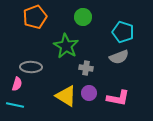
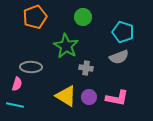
purple circle: moved 4 px down
pink L-shape: moved 1 px left
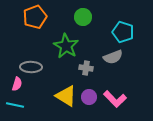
gray semicircle: moved 6 px left
pink L-shape: moved 2 px left, 1 px down; rotated 35 degrees clockwise
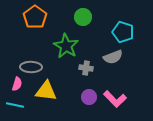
orange pentagon: rotated 15 degrees counterclockwise
yellow triangle: moved 20 px left, 5 px up; rotated 25 degrees counterclockwise
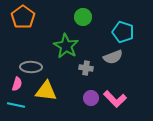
orange pentagon: moved 12 px left
purple circle: moved 2 px right, 1 px down
cyan line: moved 1 px right
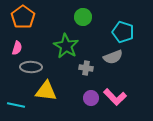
pink semicircle: moved 36 px up
pink L-shape: moved 2 px up
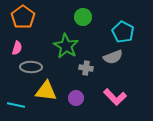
cyan pentagon: rotated 10 degrees clockwise
purple circle: moved 15 px left
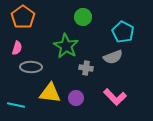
yellow triangle: moved 4 px right, 2 px down
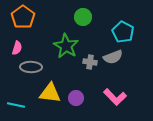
gray cross: moved 4 px right, 6 px up
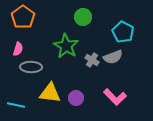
pink semicircle: moved 1 px right, 1 px down
gray cross: moved 2 px right, 2 px up; rotated 24 degrees clockwise
